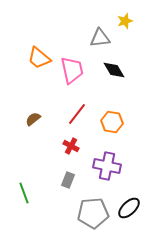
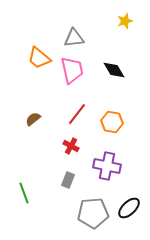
gray triangle: moved 26 px left
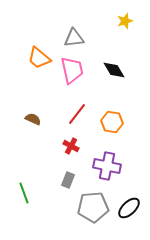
brown semicircle: rotated 63 degrees clockwise
gray pentagon: moved 6 px up
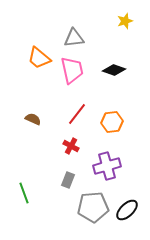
black diamond: rotated 40 degrees counterclockwise
orange hexagon: rotated 15 degrees counterclockwise
purple cross: rotated 28 degrees counterclockwise
black ellipse: moved 2 px left, 2 px down
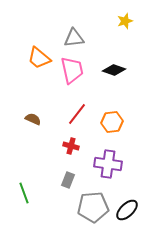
red cross: rotated 14 degrees counterclockwise
purple cross: moved 1 px right, 2 px up; rotated 24 degrees clockwise
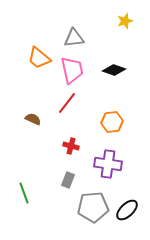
red line: moved 10 px left, 11 px up
